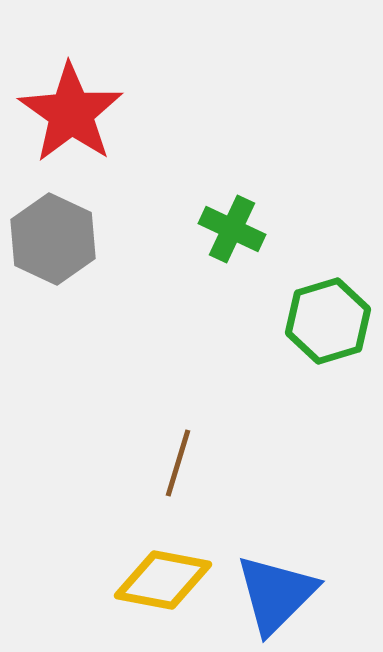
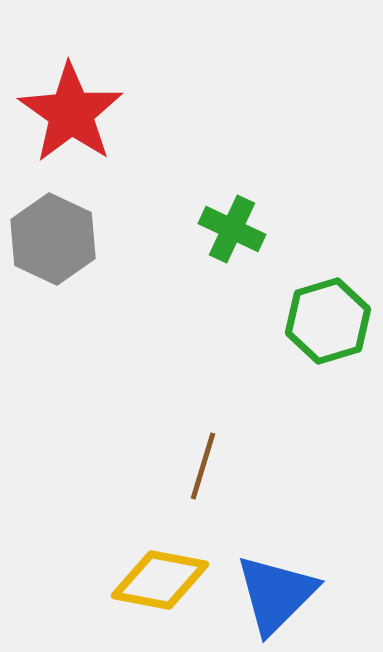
brown line: moved 25 px right, 3 px down
yellow diamond: moved 3 px left
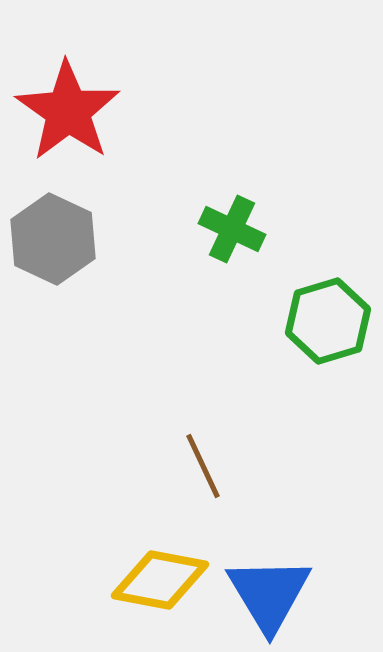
red star: moved 3 px left, 2 px up
brown line: rotated 42 degrees counterclockwise
blue triangle: moved 7 px left; rotated 16 degrees counterclockwise
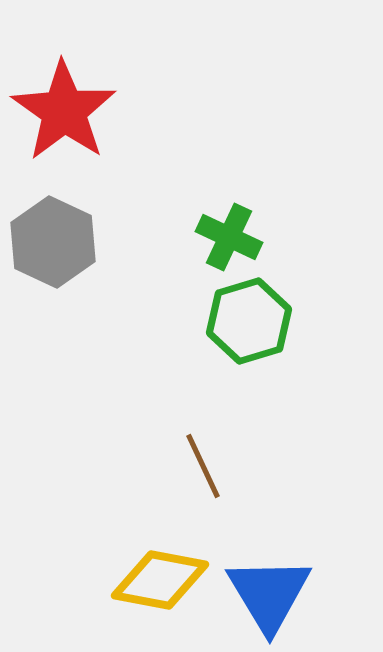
red star: moved 4 px left
green cross: moved 3 px left, 8 px down
gray hexagon: moved 3 px down
green hexagon: moved 79 px left
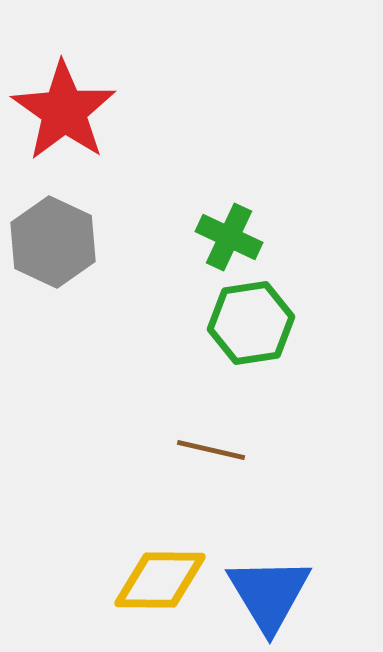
green hexagon: moved 2 px right, 2 px down; rotated 8 degrees clockwise
brown line: moved 8 px right, 16 px up; rotated 52 degrees counterclockwise
yellow diamond: rotated 10 degrees counterclockwise
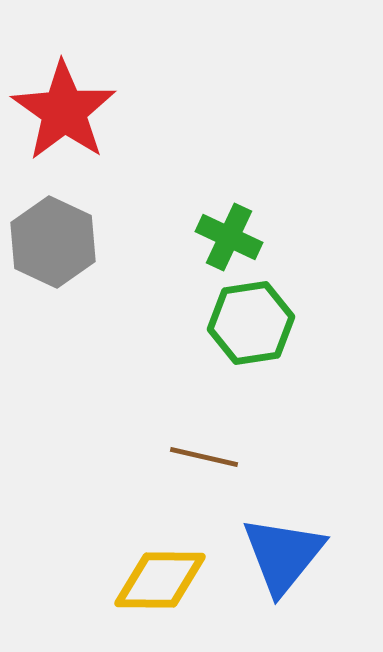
brown line: moved 7 px left, 7 px down
blue triangle: moved 14 px right, 39 px up; rotated 10 degrees clockwise
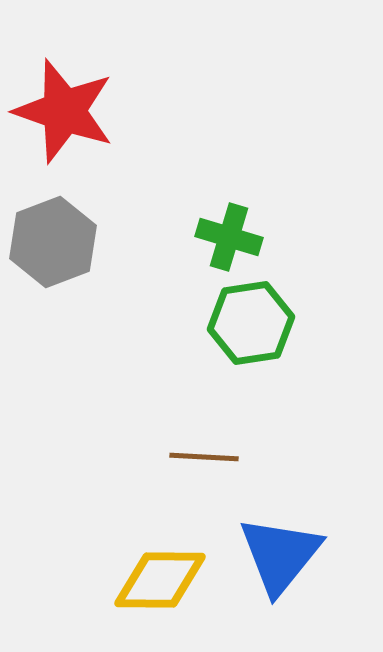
red star: rotated 16 degrees counterclockwise
green cross: rotated 8 degrees counterclockwise
gray hexagon: rotated 14 degrees clockwise
brown line: rotated 10 degrees counterclockwise
blue triangle: moved 3 px left
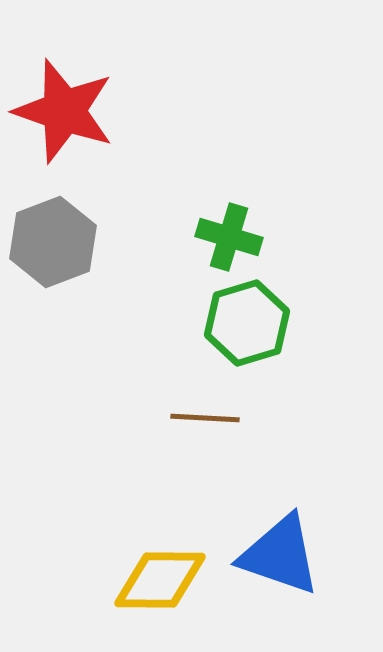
green hexagon: moved 4 px left; rotated 8 degrees counterclockwise
brown line: moved 1 px right, 39 px up
blue triangle: rotated 50 degrees counterclockwise
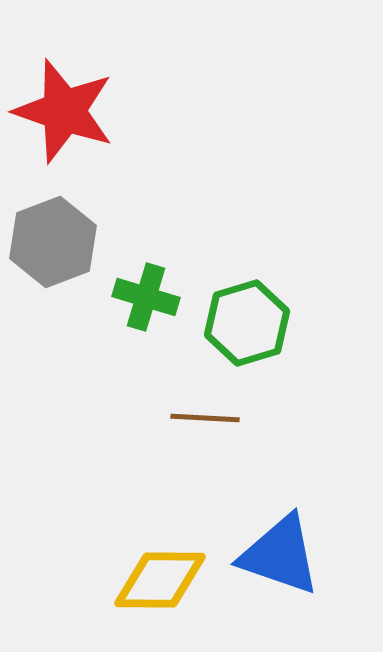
green cross: moved 83 px left, 60 px down
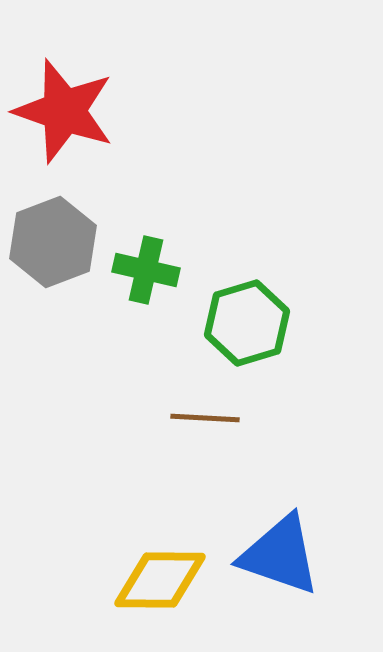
green cross: moved 27 px up; rotated 4 degrees counterclockwise
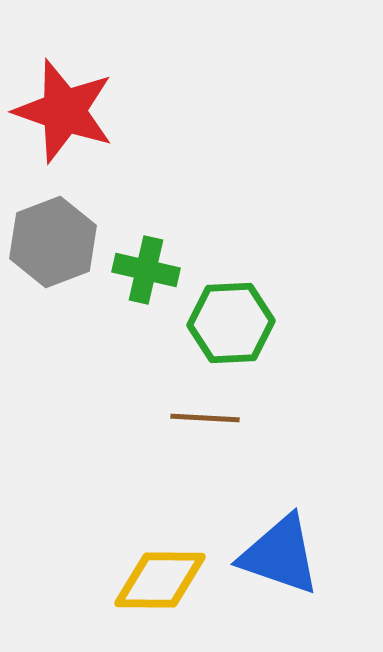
green hexagon: moved 16 px left; rotated 14 degrees clockwise
